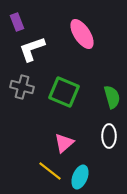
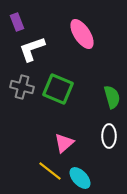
green square: moved 6 px left, 3 px up
cyan ellipse: moved 1 px down; rotated 65 degrees counterclockwise
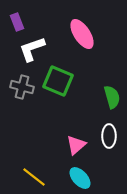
green square: moved 8 px up
pink triangle: moved 12 px right, 2 px down
yellow line: moved 16 px left, 6 px down
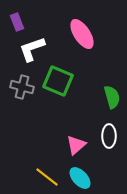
yellow line: moved 13 px right
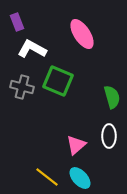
white L-shape: rotated 48 degrees clockwise
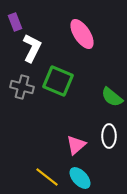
purple rectangle: moved 2 px left
white L-shape: moved 1 px up; rotated 88 degrees clockwise
green semicircle: rotated 145 degrees clockwise
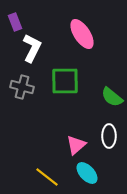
green square: moved 7 px right; rotated 24 degrees counterclockwise
cyan ellipse: moved 7 px right, 5 px up
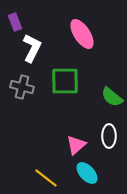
yellow line: moved 1 px left, 1 px down
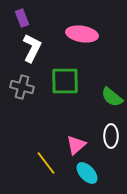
purple rectangle: moved 7 px right, 4 px up
pink ellipse: rotated 48 degrees counterclockwise
white ellipse: moved 2 px right
yellow line: moved 15 px up; rotated 15 degrees clockwise
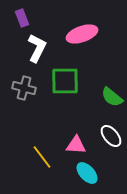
pink ellipse: rotated 28 degrees counterclockwise
white L-shape: moved 5 px right
gray cross: moved 2 px right, 1 px down
white ellipse: rotated 40 degrees counterclockwise
pink triangle: rotated 45 degrees clockwise
yellow line: moved 4 px left, 6 px up
